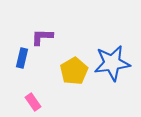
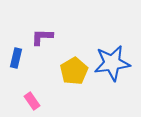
blue rectangle: moved 6 px left
pink rectangle: moved 1 px left, 1 px up
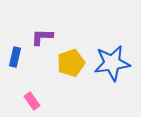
blue rectangle: moved 1 px left, 1 px up
yellow pentagon: moved 3 px left, 8 px up; rotated 12 degrees clockwise
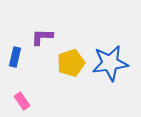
blue star: moved 2 px left
pink rectangle: moved 10 px left
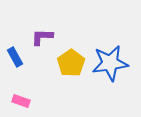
blue rectangle: rotated 42 degrees counterclockwise
yellow pentagon: rotated 16 degrees counterclockwise
pink rectangle: moved 1 px left; rotated 36 degrees counterclockwise
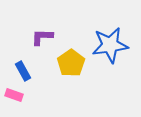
blue rectangle: moved 8 px right, 14 px down
blue star: moved 18 px up
pink rectangle: moved 7 px left, 6 px up
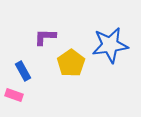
purple L-shape: moved 3 px right
